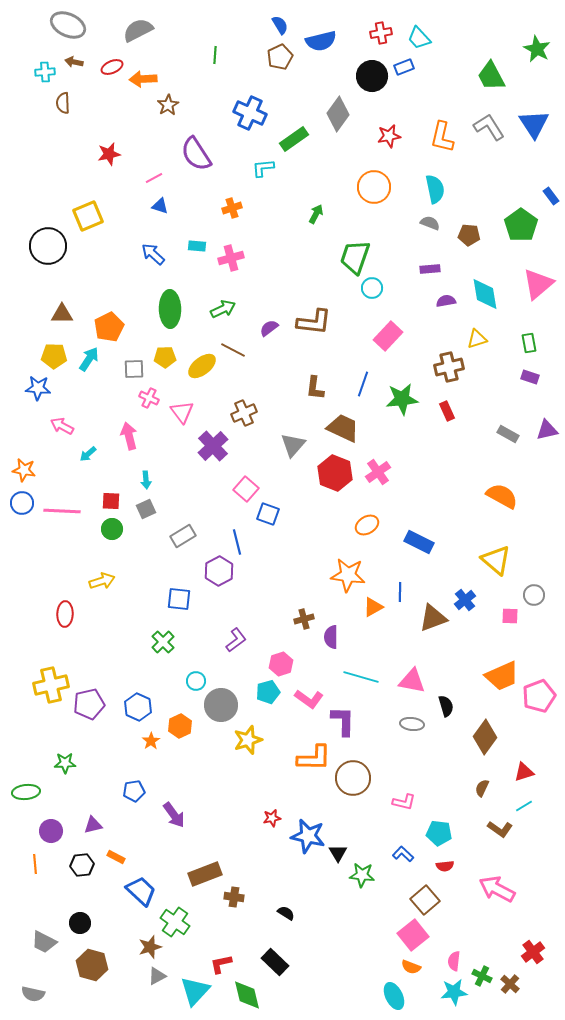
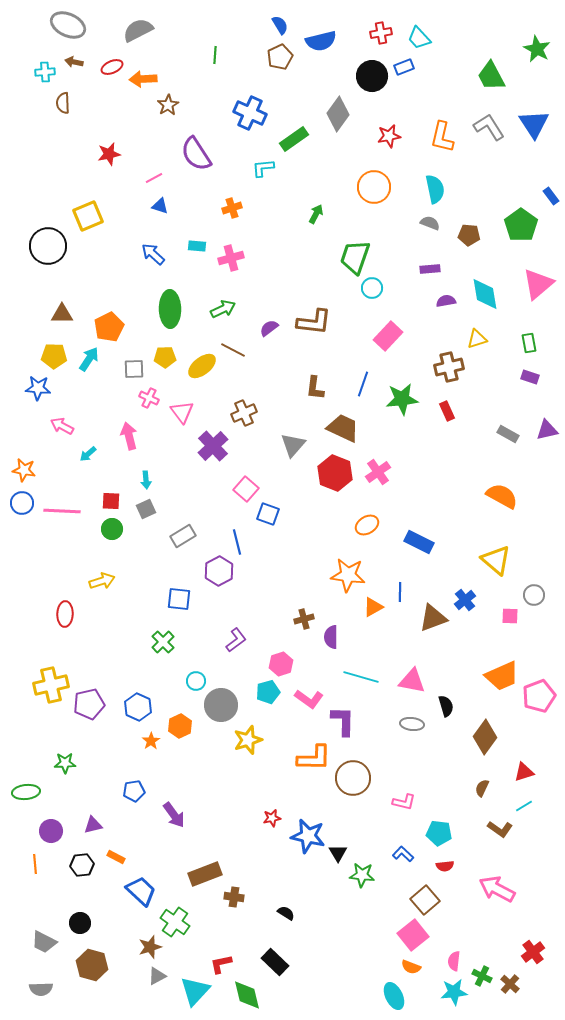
gray semicircle at (33, 994): moved 8 px right, 5 px up; rotated 15 degrees counterclockwise
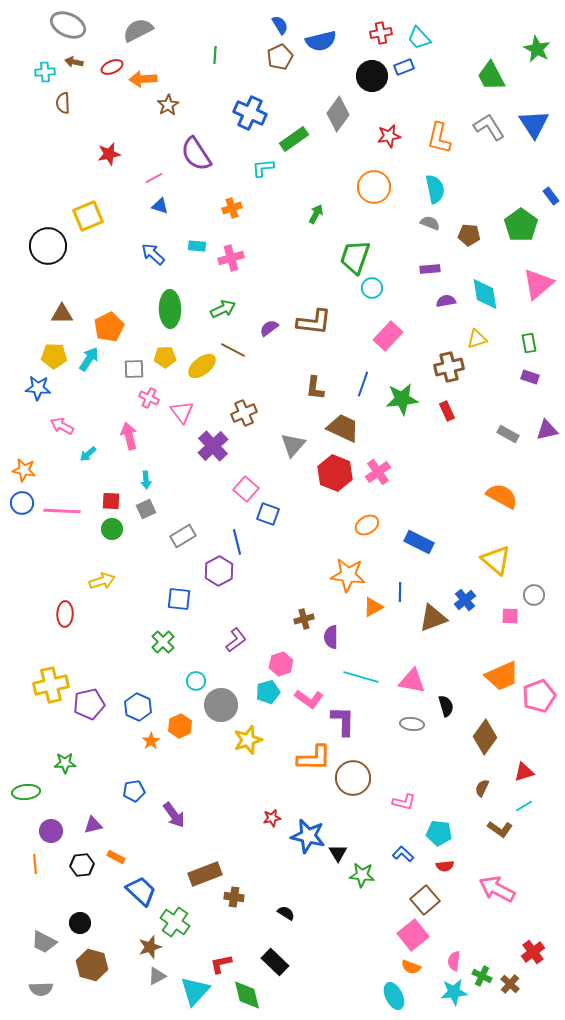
orange L-shape at (442, 137): moved 3 px left, 1 px down
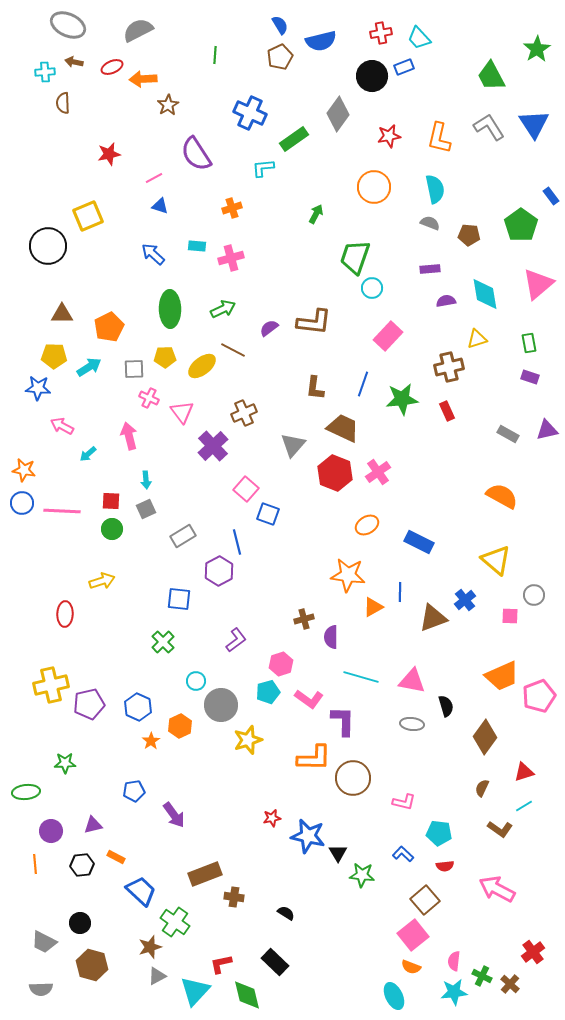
green star at (537, 49): rotated 12 degrees clockwise
cyan arrow at (89, 359): moved 8 px down; rotated 25 degrees clockwise
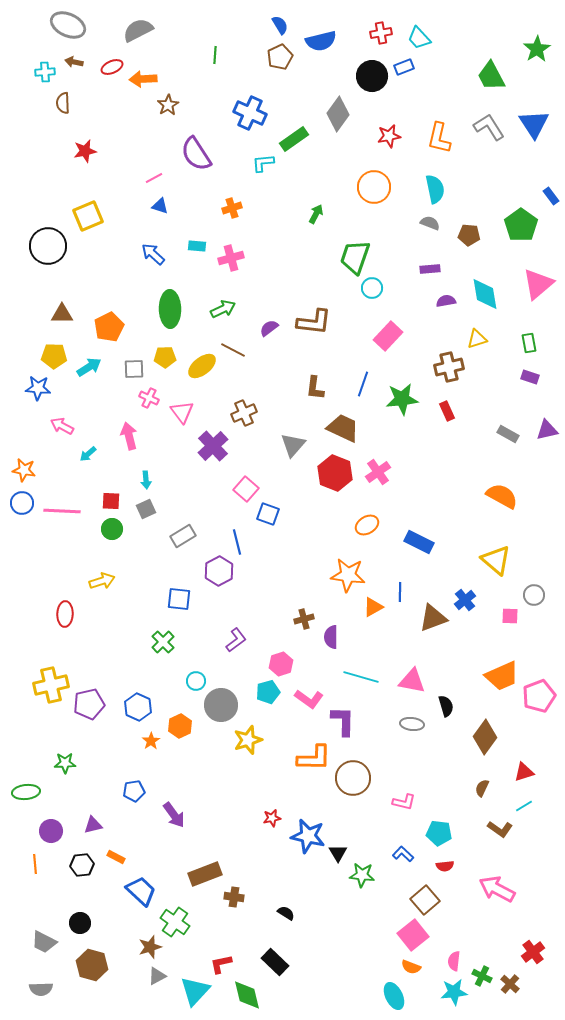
red star at (109, 154): moved 24 px left, 3 px up
cyan L-shape at (263, 168): moved 5 px up
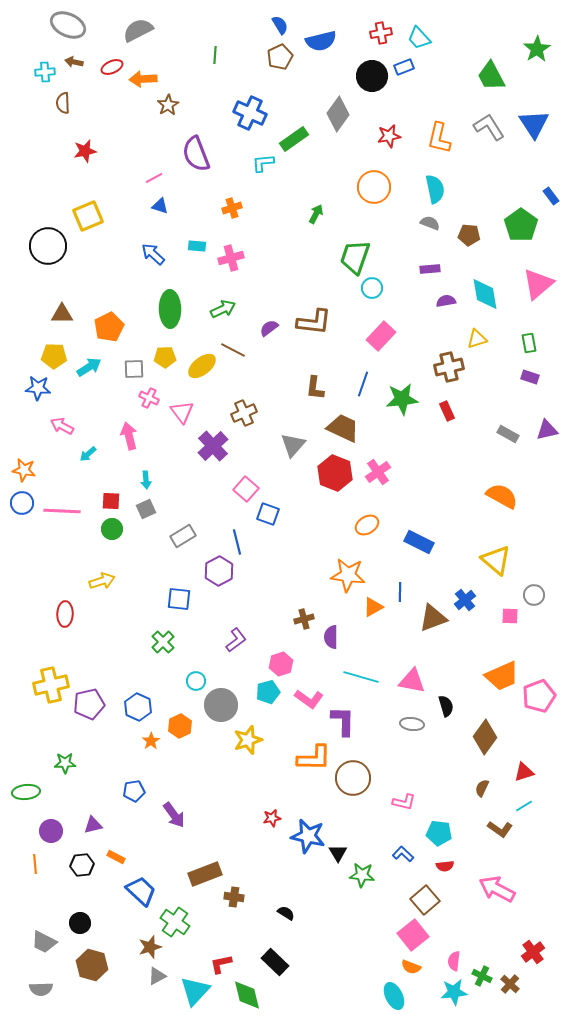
purple semicircle at (196, 154): rotated 12 degrees clockwise
pink rectangle at (388, 336): moved 7 px left
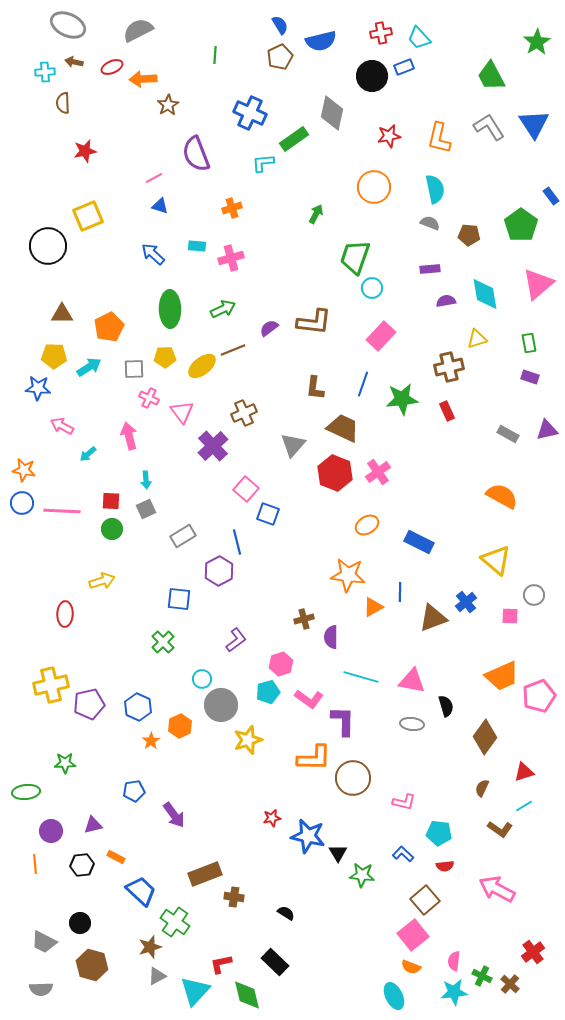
green star at (537, 49): moved 7 px up
gray diamond at (338, 114): moved 6 px left, 1 px up; rotated 24 degrees counterclockwise
brown line at (233, 350): rotated 50 degrees counterclockwise
blue cross at (465, 600): moved 1 px right, 2 px down
cyan circle at (196, 681): moved 6 px right, 2 px up
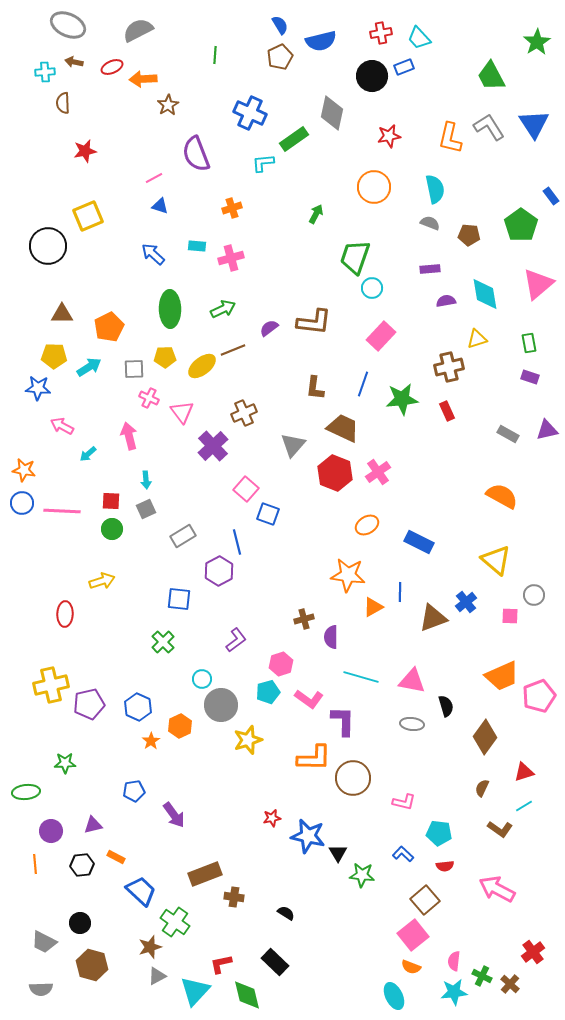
orange L-shape at (439, 138): moved 11 px right
